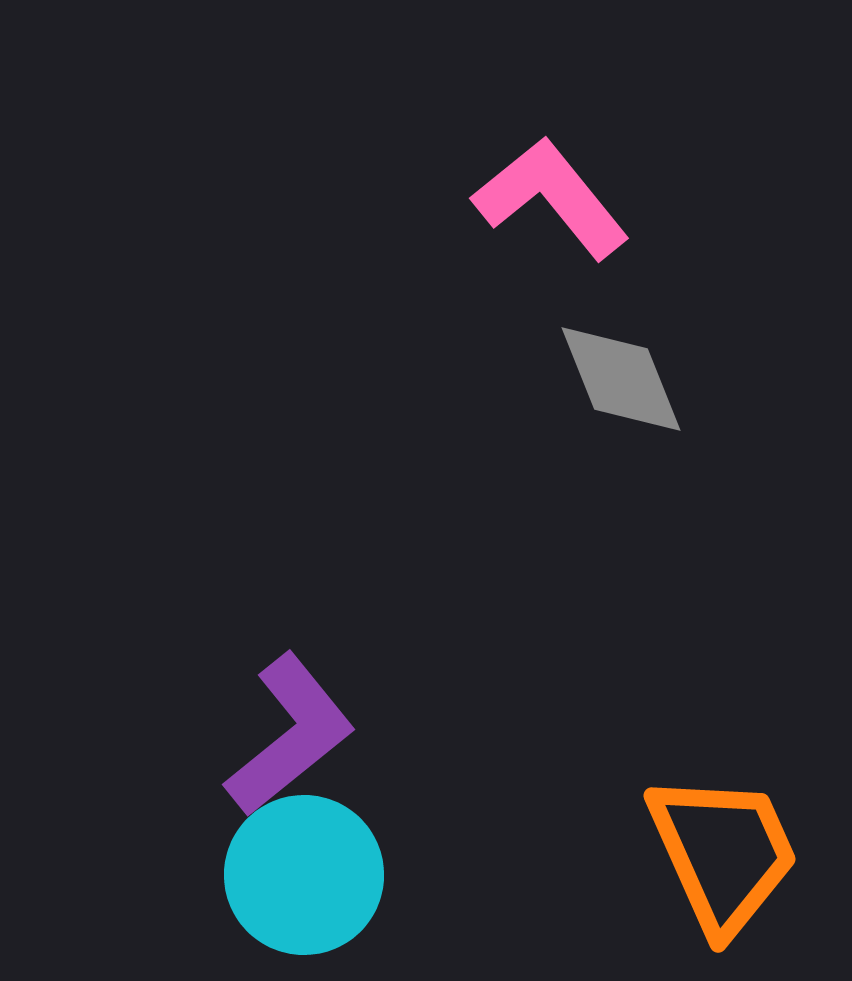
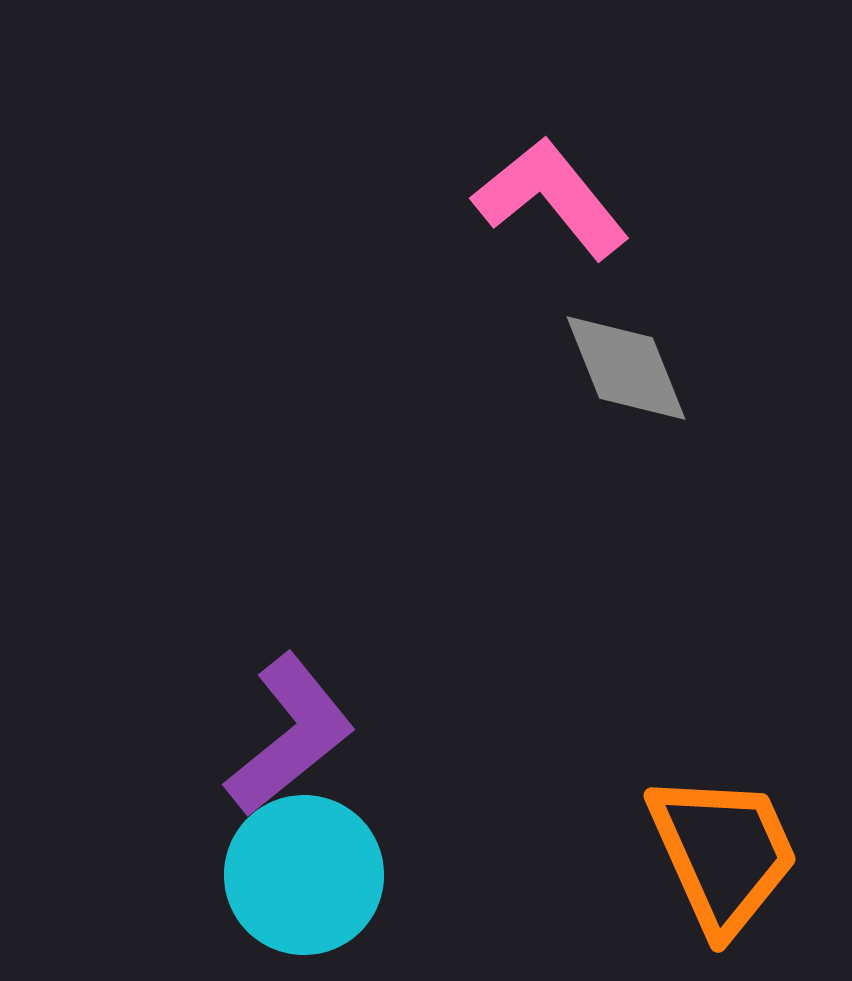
gray diamond: moved 5 px right, 11 px up
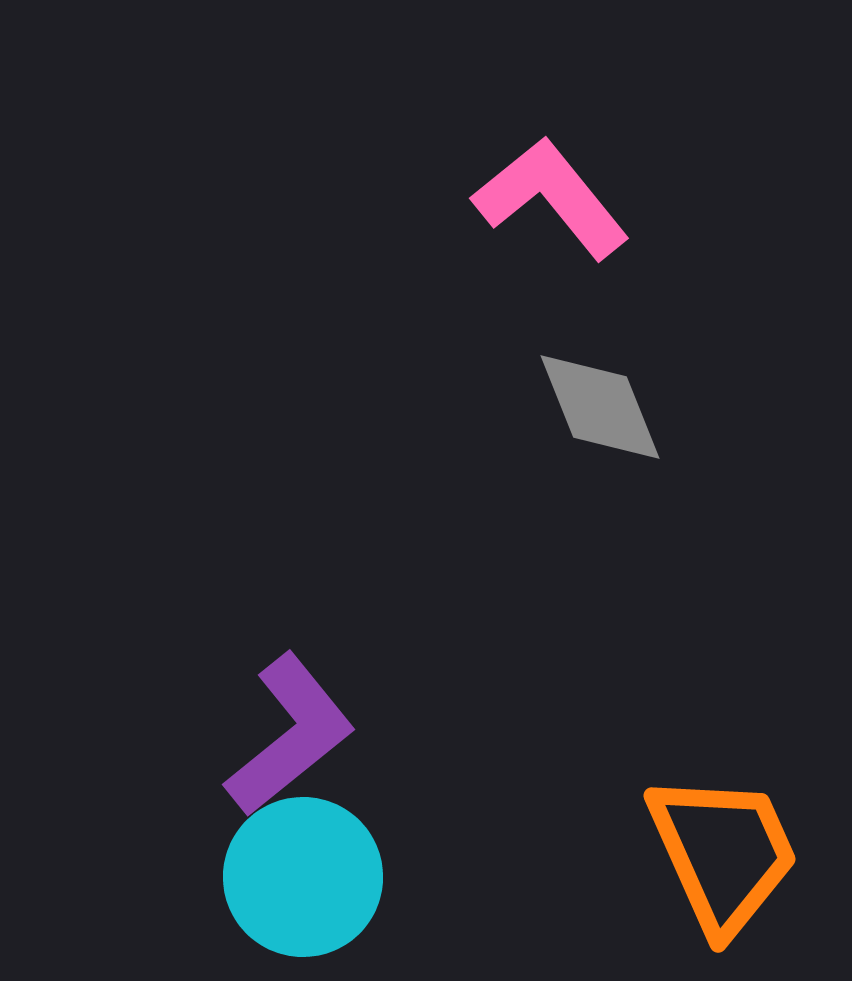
gray diamond: moved 26 px left, 39 px down
cyan circle: moved 1 px left, 2 px down
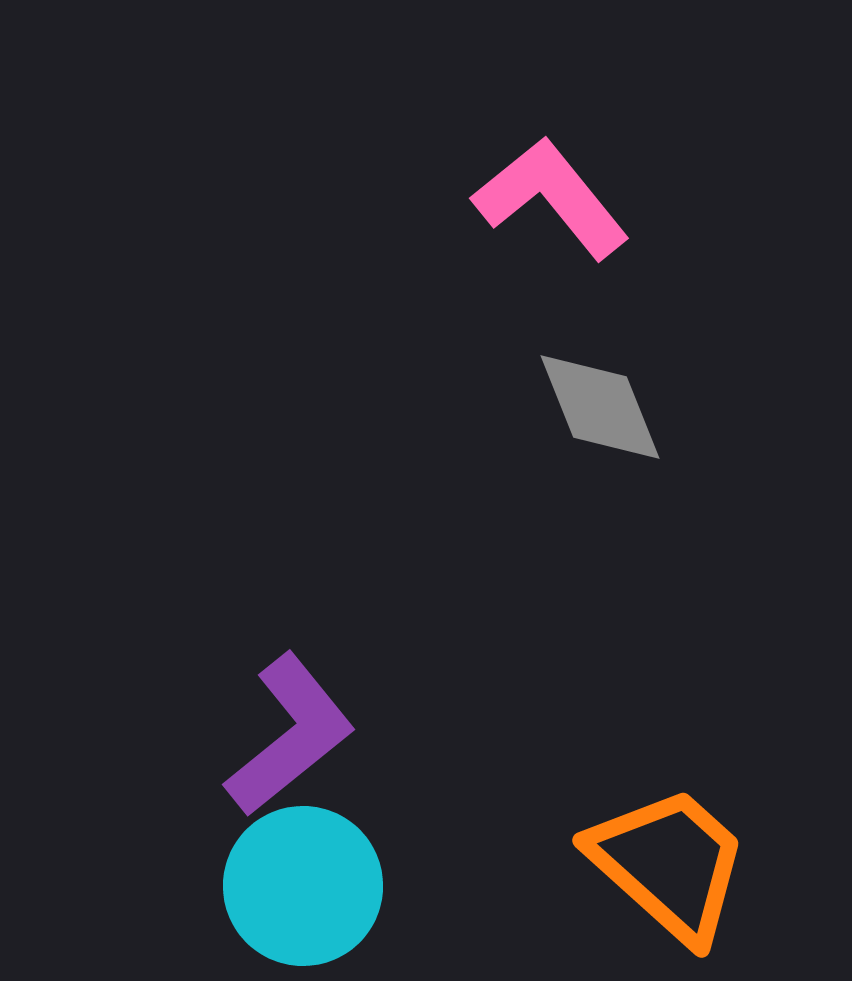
orange trapezoid: moved 54 px left, 11 px down; rotated 24 degrees counterclockwise
cyan circle: moved 9 px down
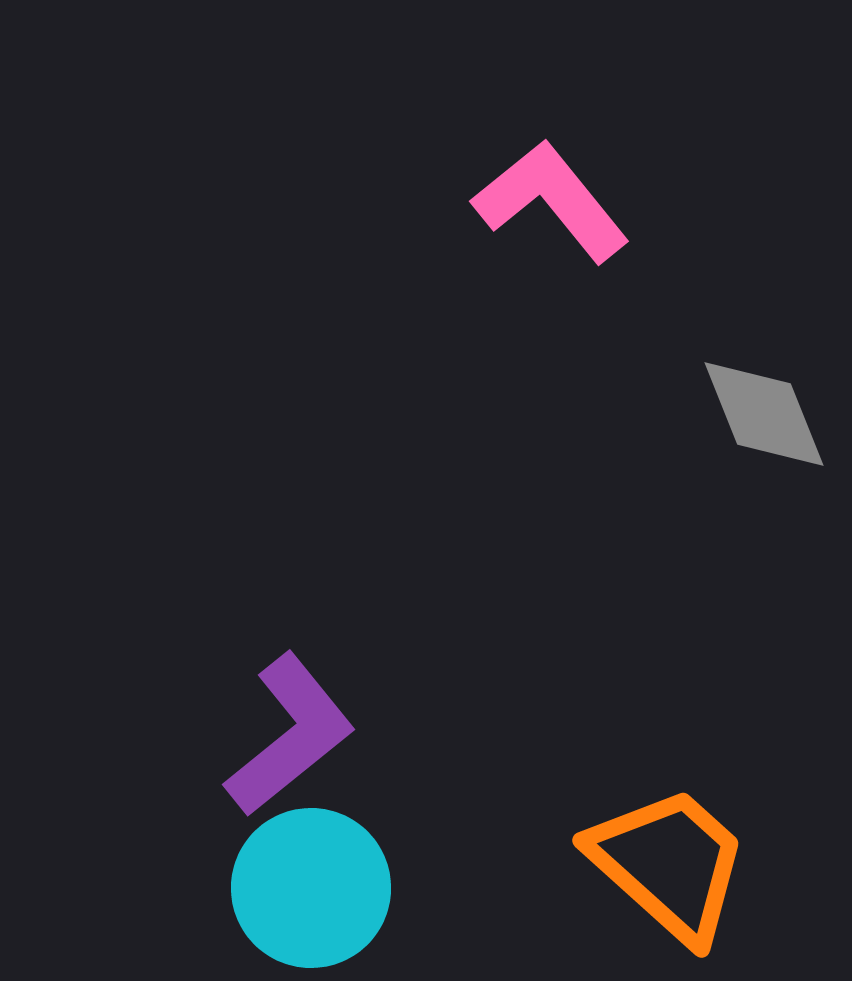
pink L-shape: moved 3 px down
gray diamond: moved 164 px right, 7 px down
cyan circle: moved 8 px right, 2 px down
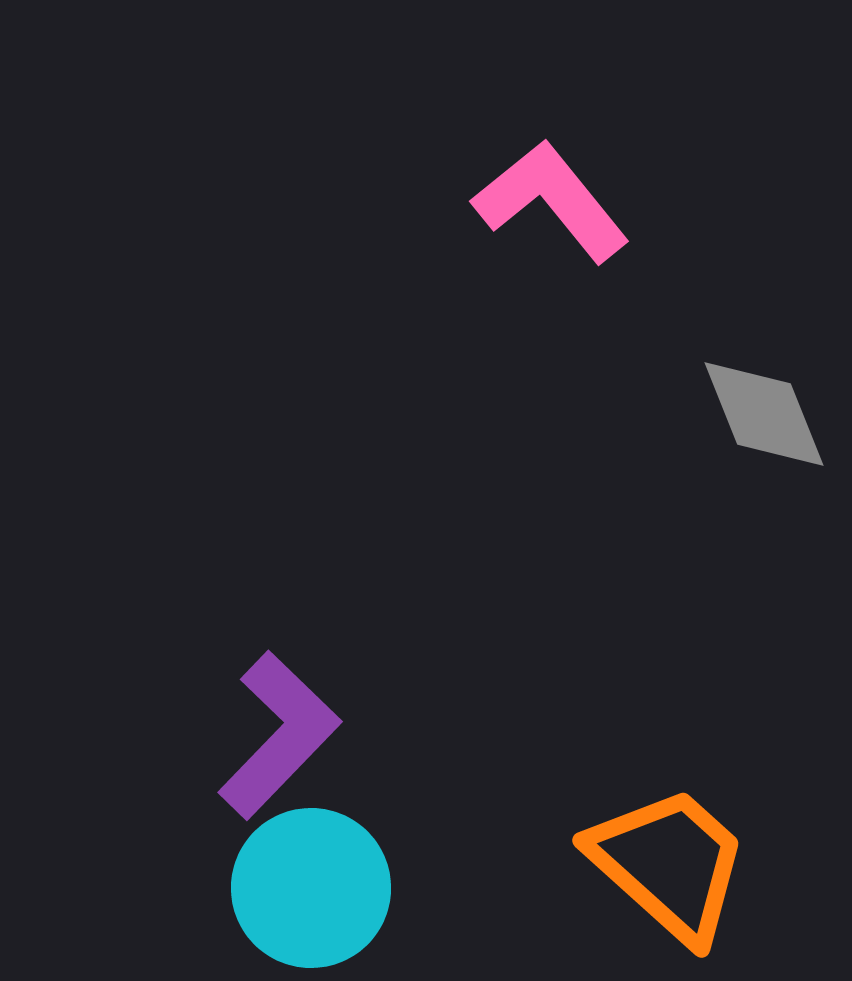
purple L-shape: moved 11 px left; rotated 7 degrees counterclockwise
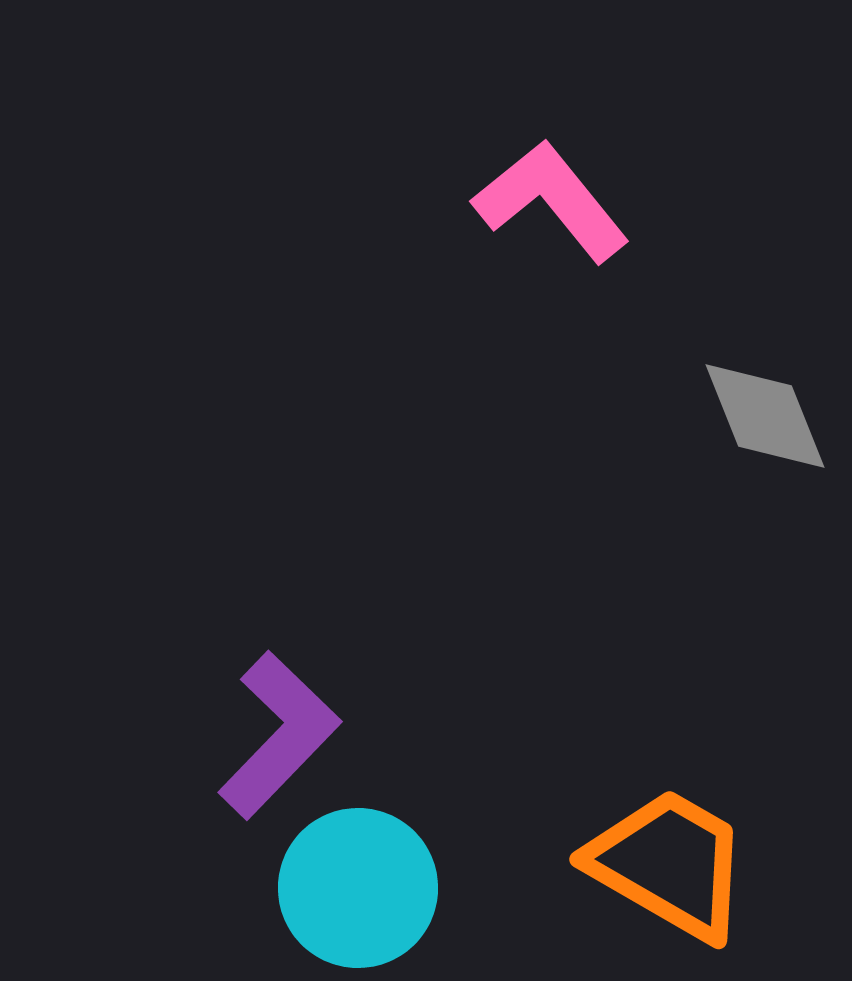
gray diamond: moved 1 px right, 2 px down
orange trapezoid: rotated 12 degrees counterclockwise
cyan circle: moved 47 px right
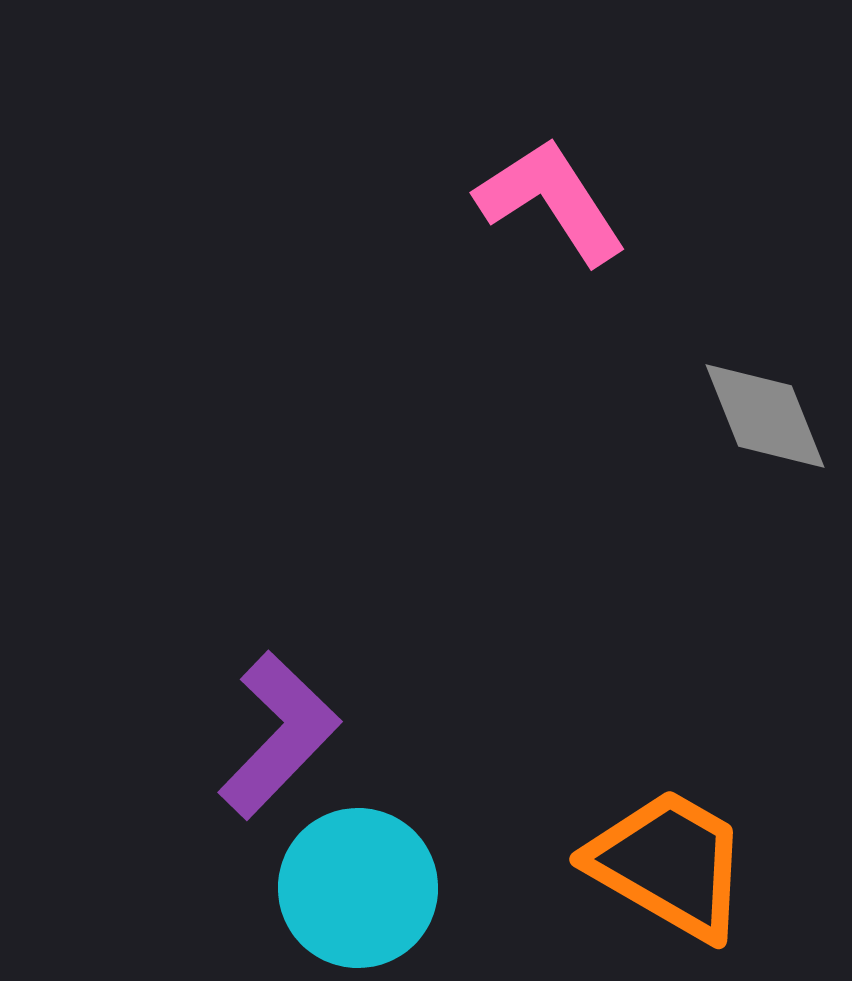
pink L-shape: rotated 6 degrees clockwise
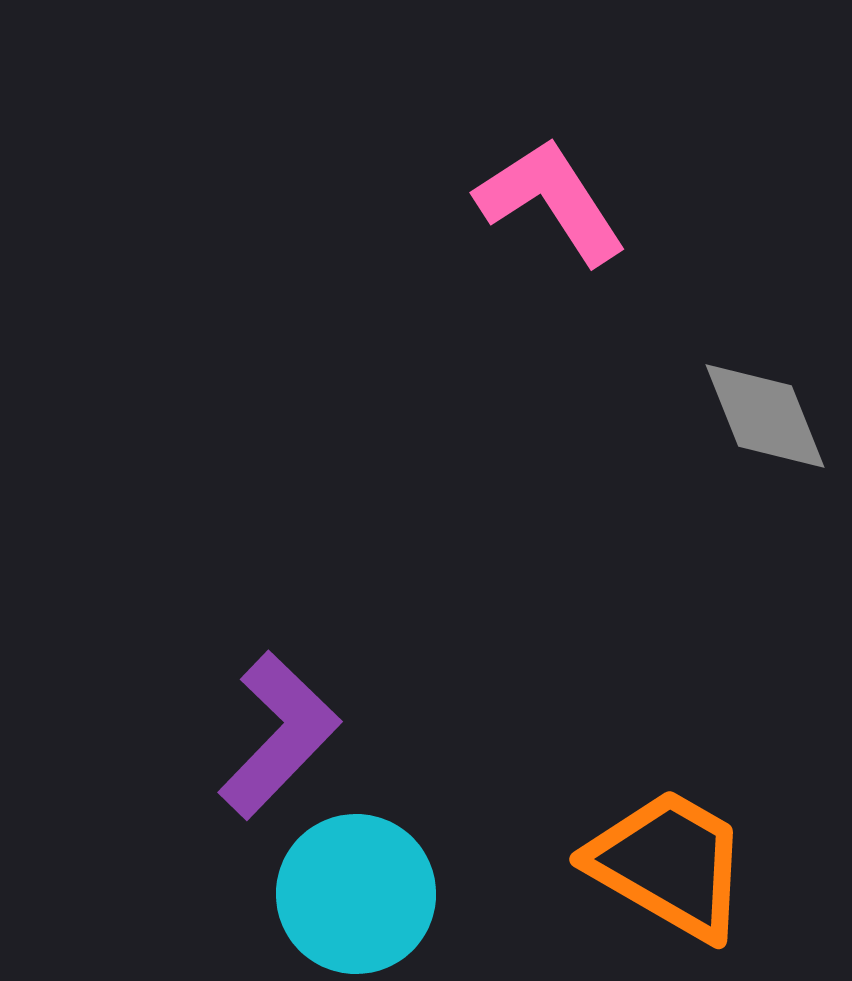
cyan circle: moved 2 px left, 6 px down
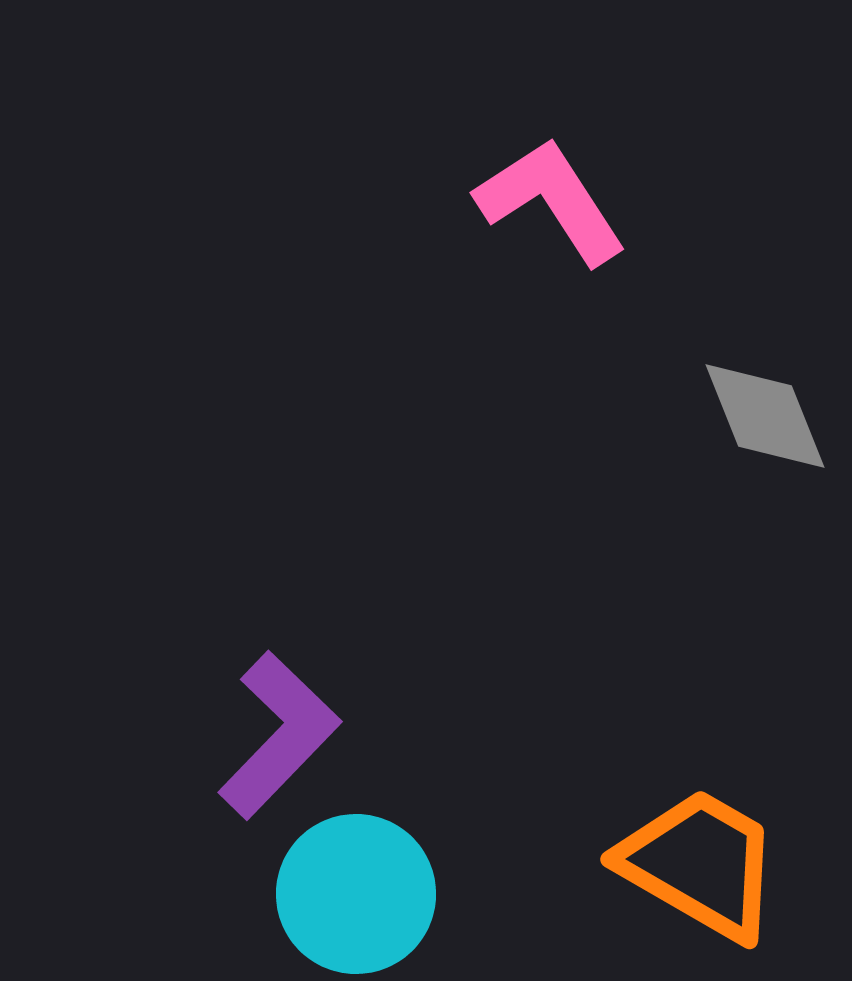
orange trapezoid: moved 31 px right
